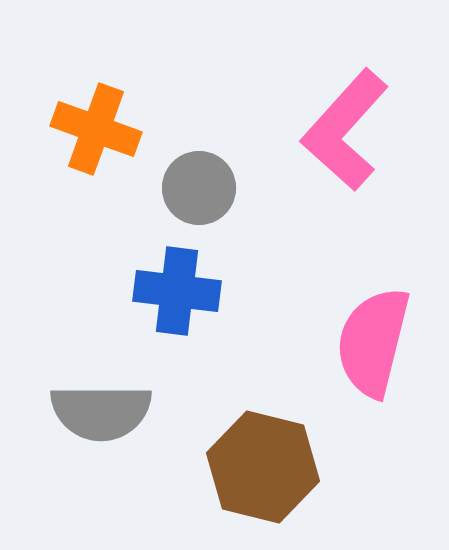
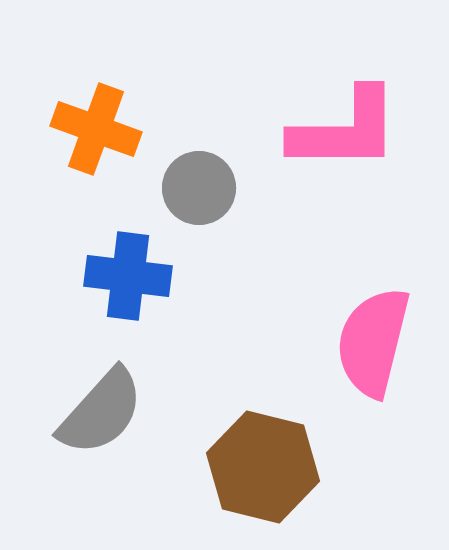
pink L-shape: rotated 132 degrees counterclockwise
blue cross: moved 49 px left, 15 px up
gray semicircle: rotated 48 degrees counterclockwise
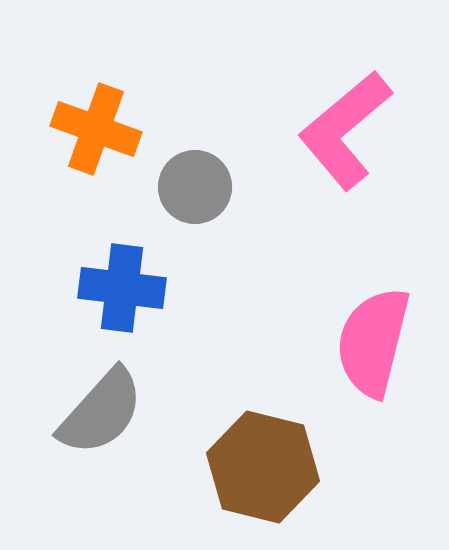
pink L-shape: rotated 140 degrees clockwise
gray circle: moved 4 px left, 1 px up
blue cross: moved 6 px left, 12 px down
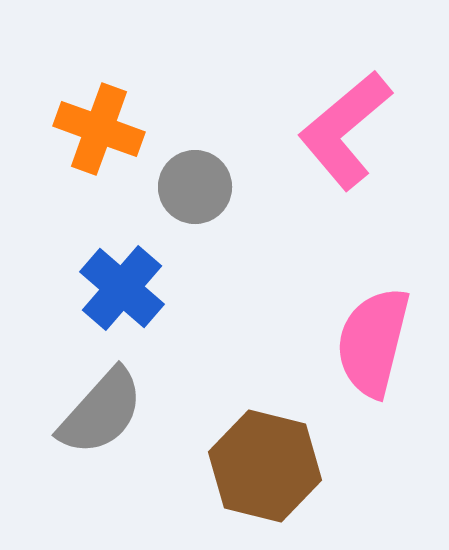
orange cross: moved 3 px right
blue cross: rotated 34 degrees clockwise
brown hexagon: moved 2 px right, 1 px up
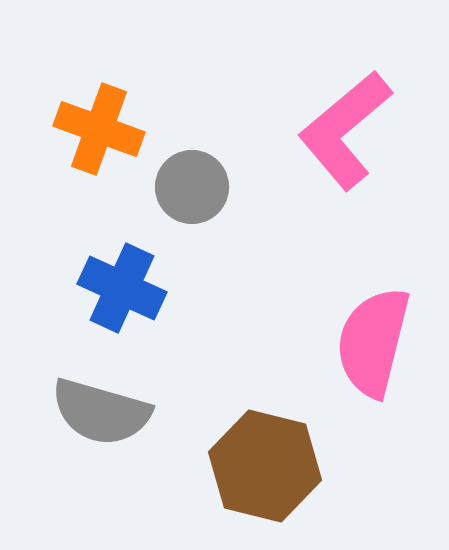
gray circle: moved 3 px left
blue cross: rotated 16 degrees counterclockwise
gray semicircle: rotated 64 degrees clockwise
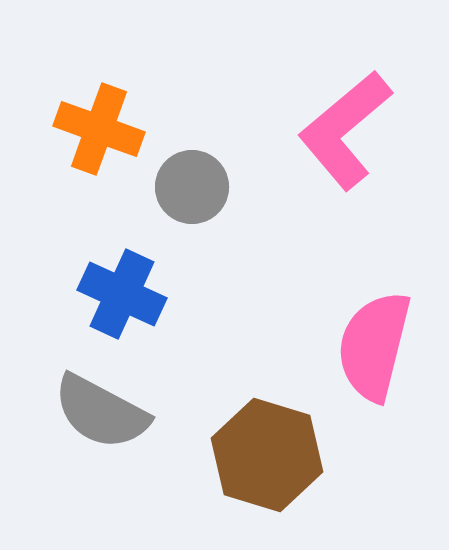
blue cross: moved 6 px down
pink semicircle: moved 1 px right, 4 px down
gray semicircle: rotated 12 degrees clockwise
brown hexagon: moved 2 px right, 11 px up; rotated 3 degrees clockwise
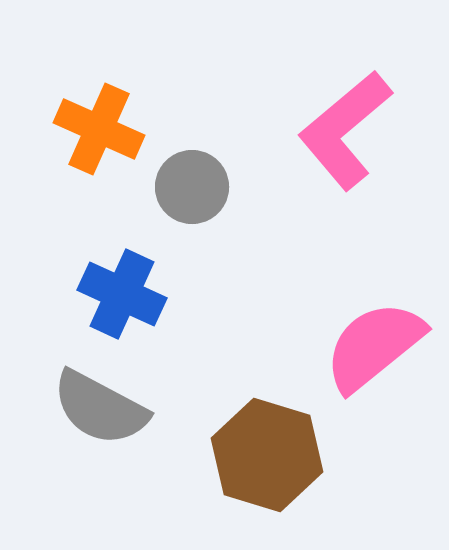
orange cross: rotated 4 degrees clockwise
pink semicircle: rotated 37 degrees clockwise
gray semicircle: moved 1 px left, 4 px up
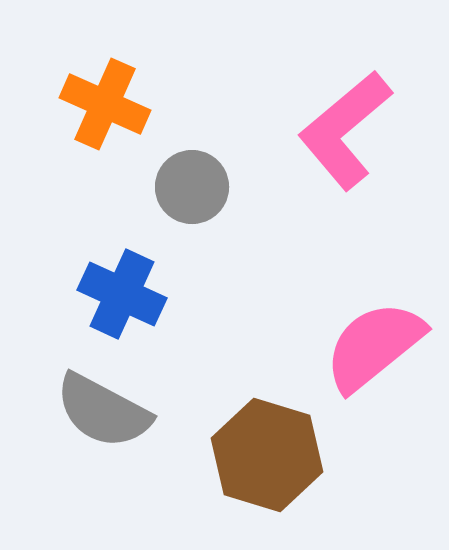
orange cross: moved 6 px right, 25 px up
gray semicircle: moved 3 px right, 3 px down
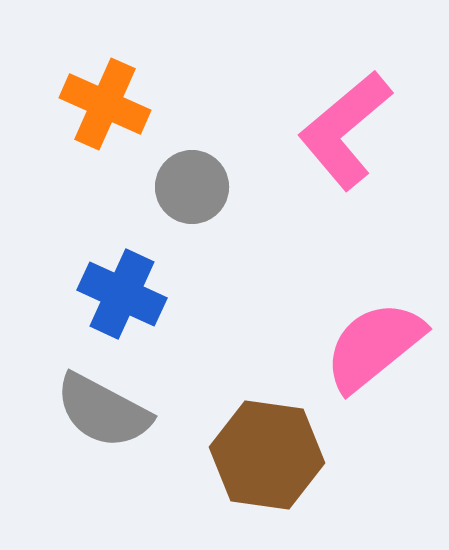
brown hexagon: rotated 9 degrees counterclockwise
